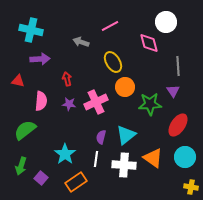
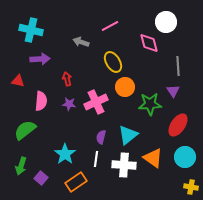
cyan triangle: moved 2 px right
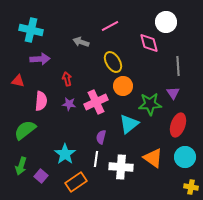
orange circle: moved 2 px left, 1 px up
purple triangle: moved 2 px down
red ellipse: rotated 15 degrees counterclockwise
cyan triangle: moved 1 px right, 11 px up
white cross: moved 3 px left, 2 px down
purple square: moved 2 px up
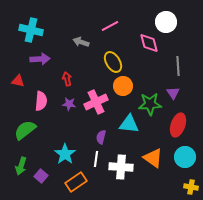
cyan triangle: rotated 45 degrees clockwise
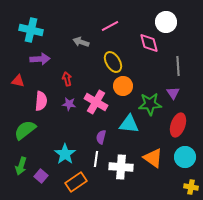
pink cross: rotated 35 degrees counterclockwise
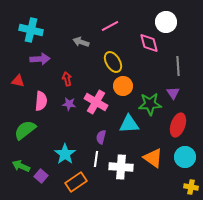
cyan triangle: rotated 10 degrees counterclockwise
green arrow: rotated 96 degrees clockwise
